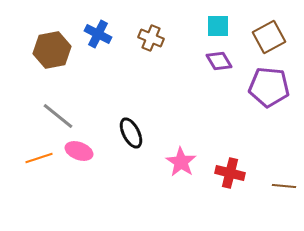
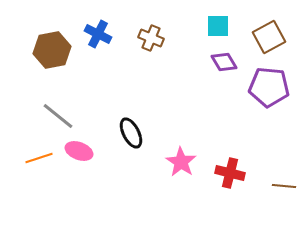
purple diamond: moved 5 px right, 1 px down
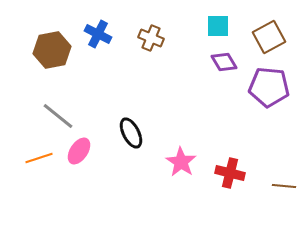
pink ellipse: rotated 76 degrees counterclockwise
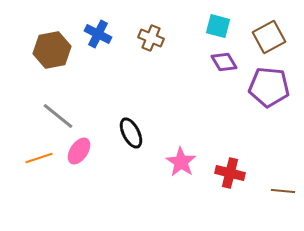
cyan square: rotated 15 degrees clockwise
brown line: moved 1 px left, 5 px down
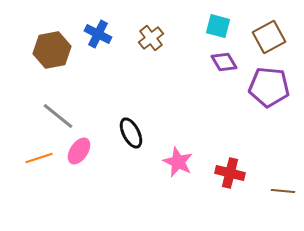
brown cross: rotated 30 degrees clockwise
pink star: moved 3 px left; rotated 8 degrees counterclockwise
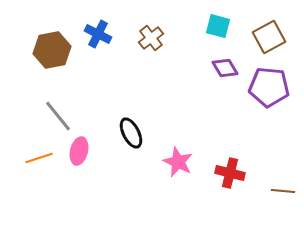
purple diamond: moved 1 px right, 6 px down
gray line: rotated 12 degrees clockwise
pink ellipse: rotated 20 degrees counterclockwise
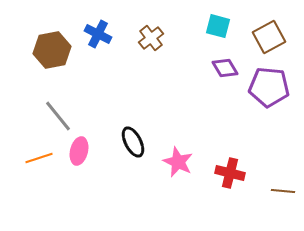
black ellipse: moved 2 px right, 9 px down
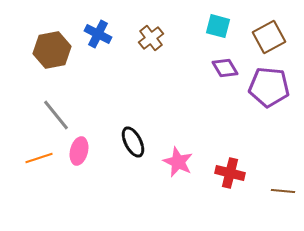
gray line: moved 2 px left, 1 px up
